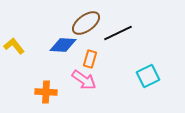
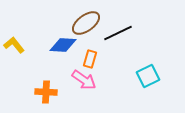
yellow L-shape: moved 1 px up
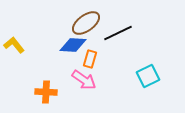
blue diamond: moved 10 px right
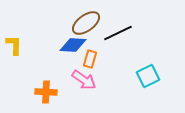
yellow L-shape: rotated 40 degrees clockwise
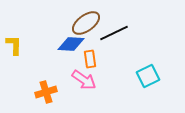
black line: moved 4 px left
blue diamond: moved 2 px left, 1 px up
orange rectangle: rotated 24 degrees counterclockwise
orange cross: rotated 20 degrees counterclockwise
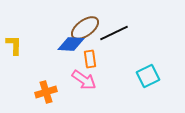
brown ellipse: moved 1 px left, 5 px down
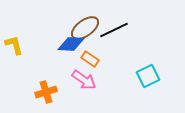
black line: moved 3 px up
yellow L-shape: rotated 15 degrees counterclockwise
orange rectangle: rotated 48 degrees counterclockwise
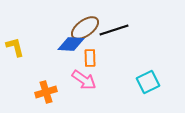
black line: rotated 8 degrees clockwise
yellow L-shape: moved 1 px right, 2 px down
orange rectangle: moved 1 px up; rotated 54 degrees clockwise
cyan square: moved 6 px down
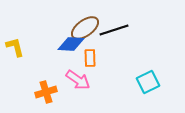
pink arrow: moved 6 px left
